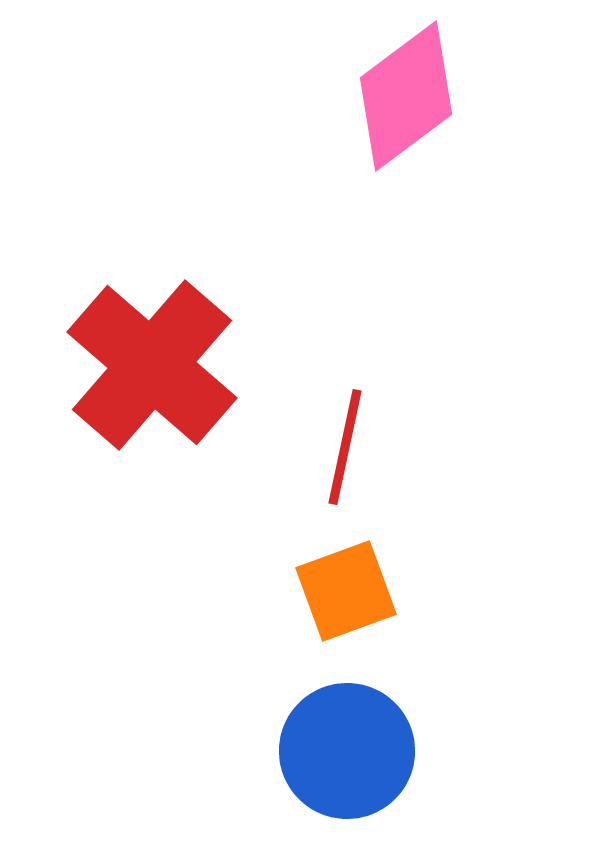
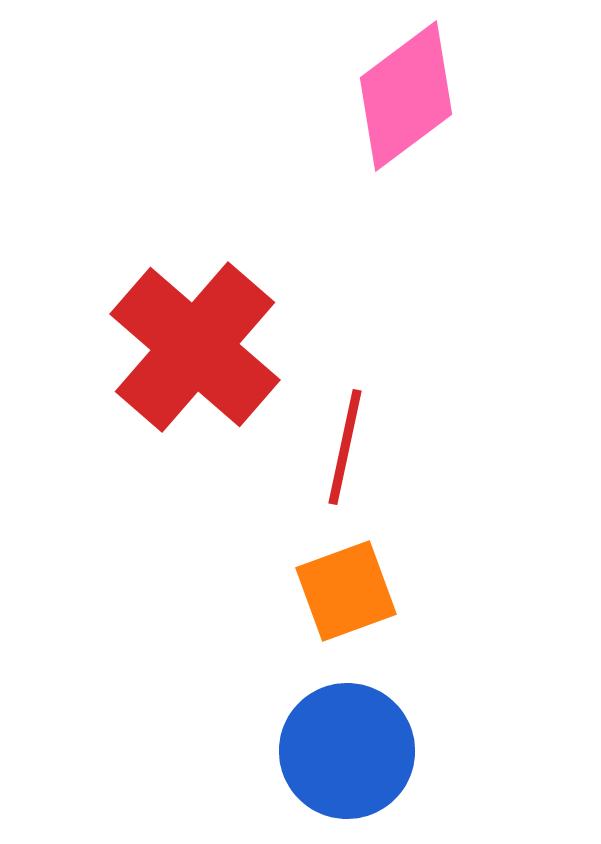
red cross: moved 43 px right, 18 px up
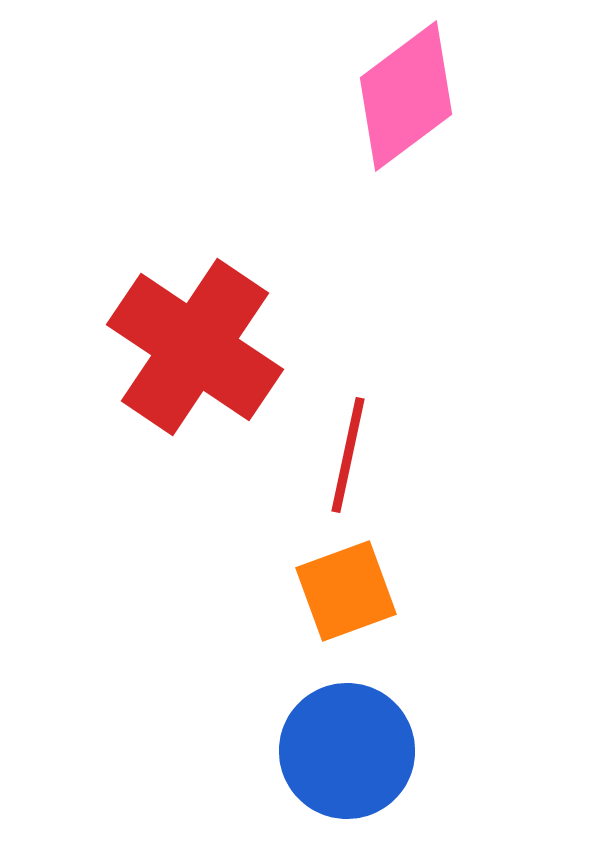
red cross: rotated 7 degrees counterclockwise
red line: moved 3 px right, 8 px down
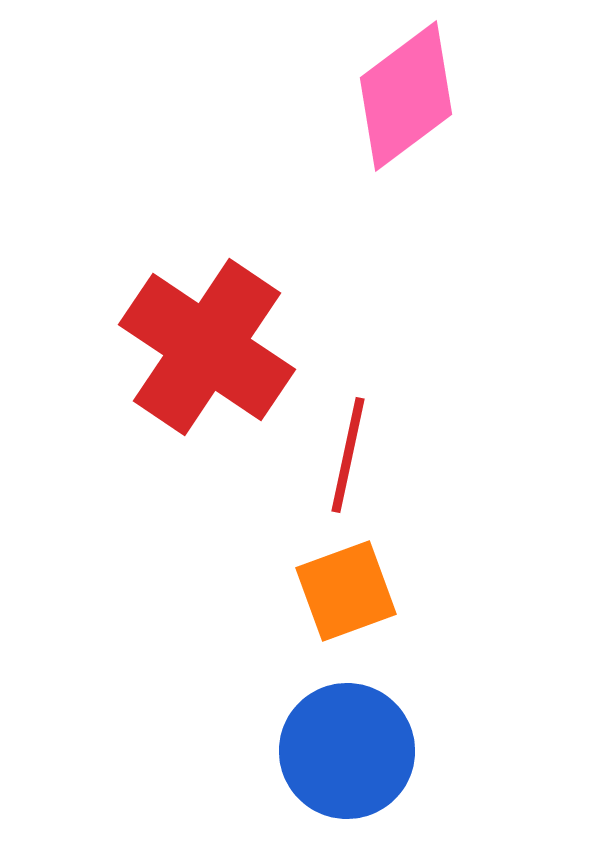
red cross: moved 12 px right
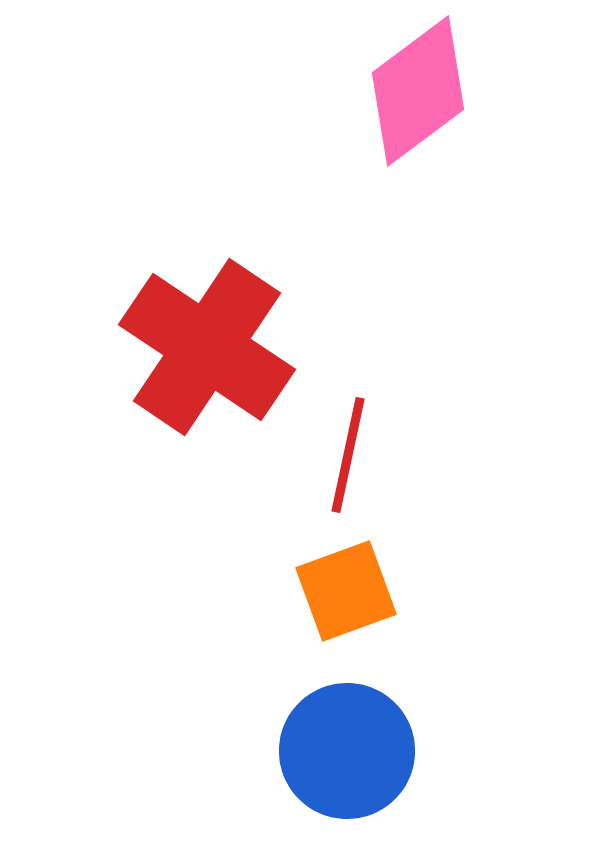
pink diamond: moved 12 px right, 5 px up
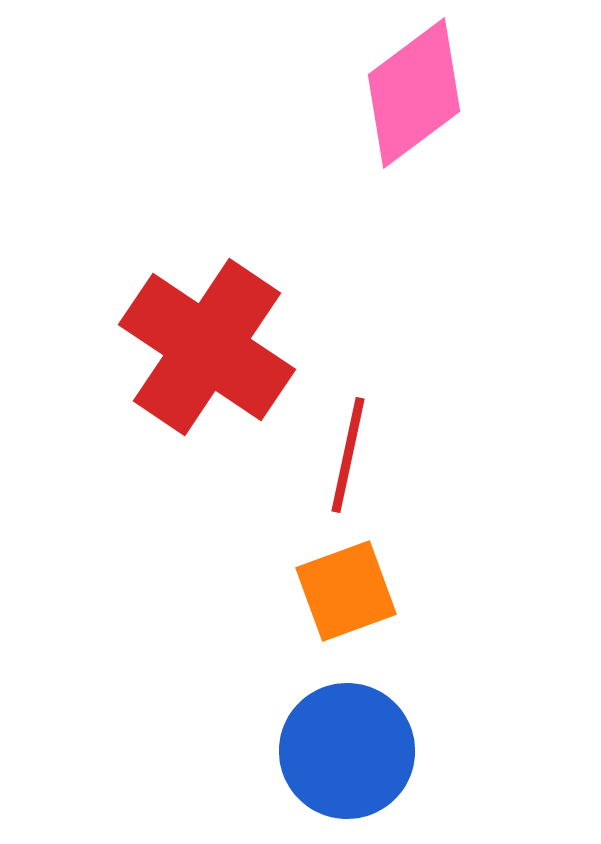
pink diamond: moved 4 px left, 2 px down
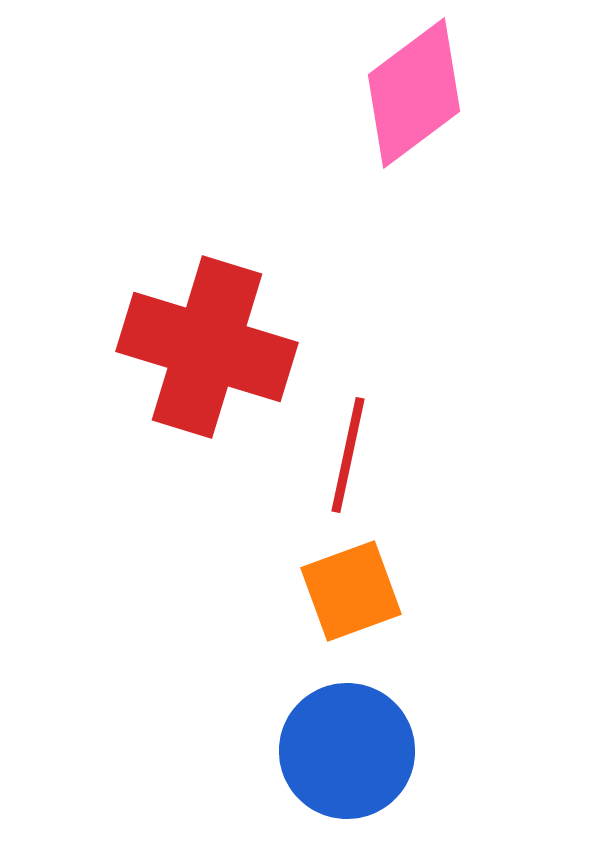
red cross: rotated 17 degrees counterclockwise
orange square: moved 5 px right
